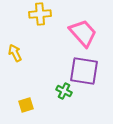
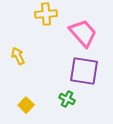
yellow cross: moved 6 px right
yellow arrow: moved 3 px right, 3 px down
green cross: moved 3 px right, 8 px down
yellow square: rotated 28 degrees counterclockwise
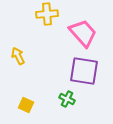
yellow cross: moved 1 px right
yellow square: rotated 21 degrees counterclockwise
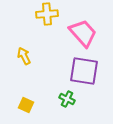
yellow arrow: moved 6 px right
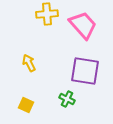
pink trapezoid: moved 8 px up
yellow arrow: moved 5 px right, 7 px down
purple square: moved 1 px right
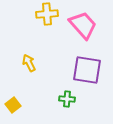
purple square: moved 2 px right, 1 px up
green cross: rotated 21 degrees counterclockwise
yellow square: moved 13 px left; rotated 28 degrees clockwise
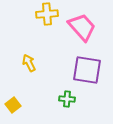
pink trapezoid: moved 1 px left, 2 px down
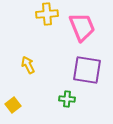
pink trapezoid: rotated 20 degrees clockwise
yellow arrow: moved 1 px left, 2 px down
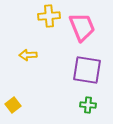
yellow cross: moved 2 px right, 2 px down
yellow arrow: moved 10 px up; rotated 66 degrees counterclockwise
green cross: moved 21 px right, 6 px down
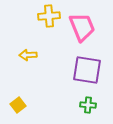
yellow square: moved 5 px right
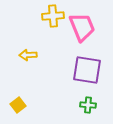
yellow cross: moved 4 px right
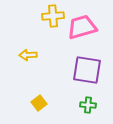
pink trapezoid: rotated 84 degrees counterclockwise
yellow square: moved 21 px right, 2 px up
